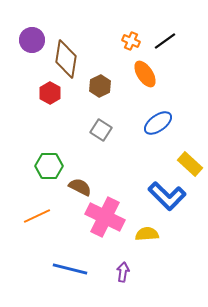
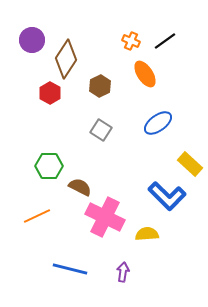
brown diamond: rotated 24 degrees clockwise
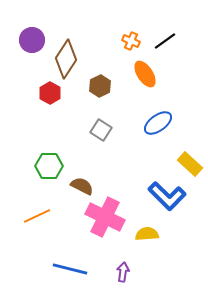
brown semicircle: moved 2 px right, 1 px up
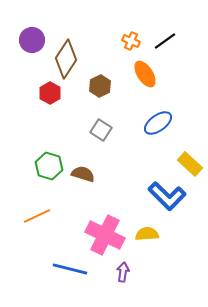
green hexagon: rotated 16 degrees clockwise
brown semicircle: moved 1 px right, 12 px up; rotated 10 degrees counterclockwise
pink cross: moved 18 px down
